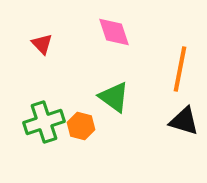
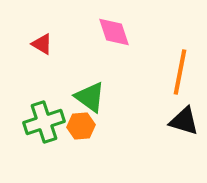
red triangle: rotated 15 degrees counterclockwise
orange line: moved 3 px down
green triangle: moved 24 px left
orange hexagon: rotated 20 degrees counterclockwise
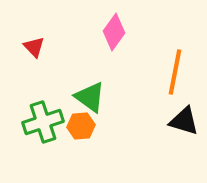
pink diamond: rotated 54 degrees clockwise
red triangle: moved 8 px left, 3 px down; rotated 15 degrees clockwise
orange line: moved 5 px left
green cross: moved 1 px left
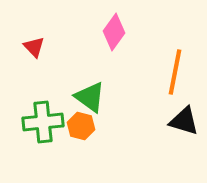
green cross: rotated 12 degrees clockwise
orange hexagon: rotated 20 degrees clockwise
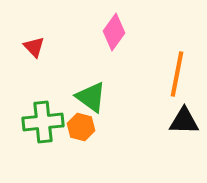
orange line: moved 2 px right, 2 px down
green triangle: moved 1 px right
black triangle: rotated 16 degrees counterclockwise
orange hexagon: moved 1 px down
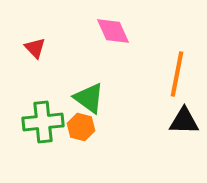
pink diamond: moved 1 px left, 1 px up; rotated 60 degrees counterclockwise
red triangle: moved 1 px right, 1 px down
green triangle: moved 2 px left, 1 px down
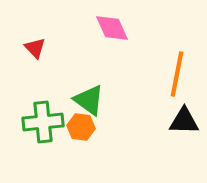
pink diamond: moved 1 px left, 3 px up
green triangle: moved 2 px down
orange hexagon: rotated 8 degrees counterclockwise
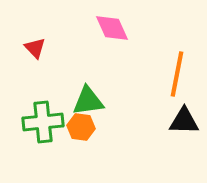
green triangle: moved 1 px left, 1 px down; rotated 44 degrees counterclockwise
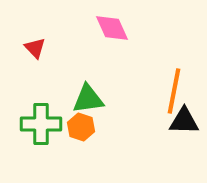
orange line: moved 3 px left, 17 px down
green triangle: moved 2 px up
green cross: moved 2 px left, 2 px down; rotated 6 degrees clockwise
orange hexagon: rotated 12 degrees clockwise
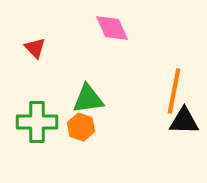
green cross: moved 4 px left, 2 px up
